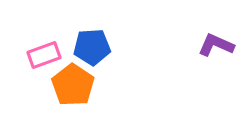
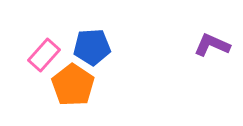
purple L-shape: moved 4 px left
pink rectangle: rotated 28 degrees counterclockwise
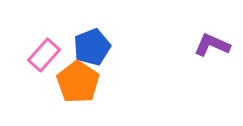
blue pentagon: rotated 18 degrees counterclockwise
orange pentagon: moved 5 px right, 3 px up
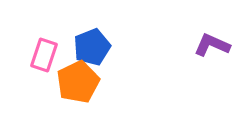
pink rectangle: rotated 24 degrees counterclockwise
orange pentagon: rotated 12 degrees clockwise
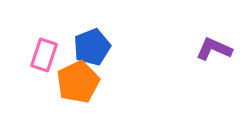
purple L-shape: moved 2 px right, 4 px down
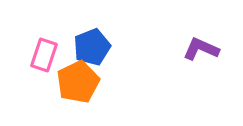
purple L-shape: moved 13 px left
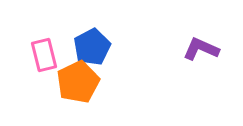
blue pentagon: rotated 6 degrees counterclockwise
pink rectangle: rotated 32 degrees counterclockwise
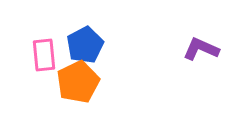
blue pentagon: moved 7 px left, 2 px up
pink rectangle: rotated 8 degrees clockwise
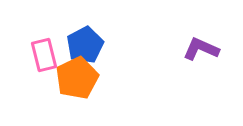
pink rectangle: rotated 8 degrees counterclockwise
orange pentagon: moved 1 px left, 4 px up
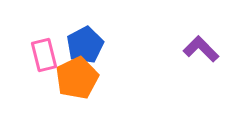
purple L-shape: rotated 21 degrees clockwise
